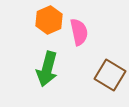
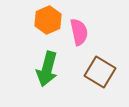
orange hexagon: moved 1 px left
brown square: moved 10 px left, 3 px up
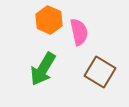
orange hexagon: moved 1 px right; rotated 12 degrees counterclockwise
green arrow: moved 4 px left; rotated 16 degrees clockwise
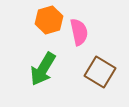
orange hexagon: rotated 20 degrees clockwise
